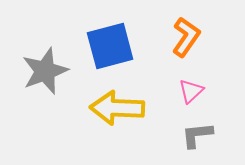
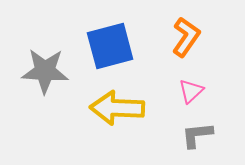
gray star: rotated 24 degrees clockwise
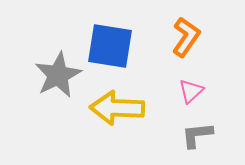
blue square: rotated 24 degrees clockwise
gray star: moved 13 px right, 4 px down; rotated 30 degrees counterclockwise
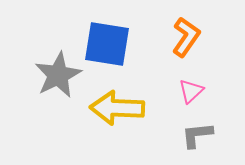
blue square: moved 3 px left, 2 px up
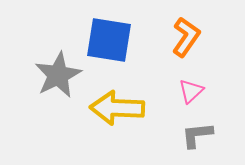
blue square: moved 2 px right, 4 px up
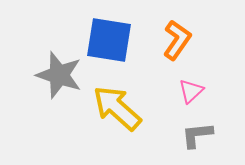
orange L-shape: moved 9 px left, 3 px down
gray star: moved 1 px right; rotated 27 degrees counterclockwise
yellow arrow: rotated 40 degrees clockwise
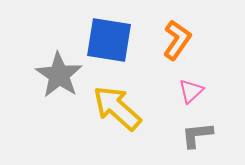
gray star: rotated 15 degrees clockwise
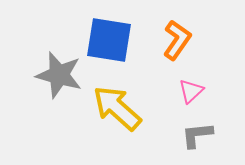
gray star: rotated 18 degrees counterclockwise
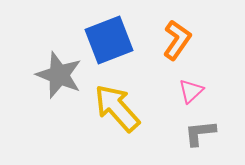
blue square: rotated 30 degrees counterclockwise
gray star: rotated 6 degrees clockwise
yellow arrow: rotated 6 degrees clockwise
gray L-shape: moved 3 px right, 2 px up
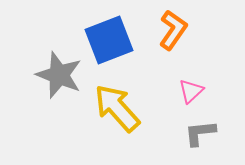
orange L-shape: moved 4 px left, 10 px up
